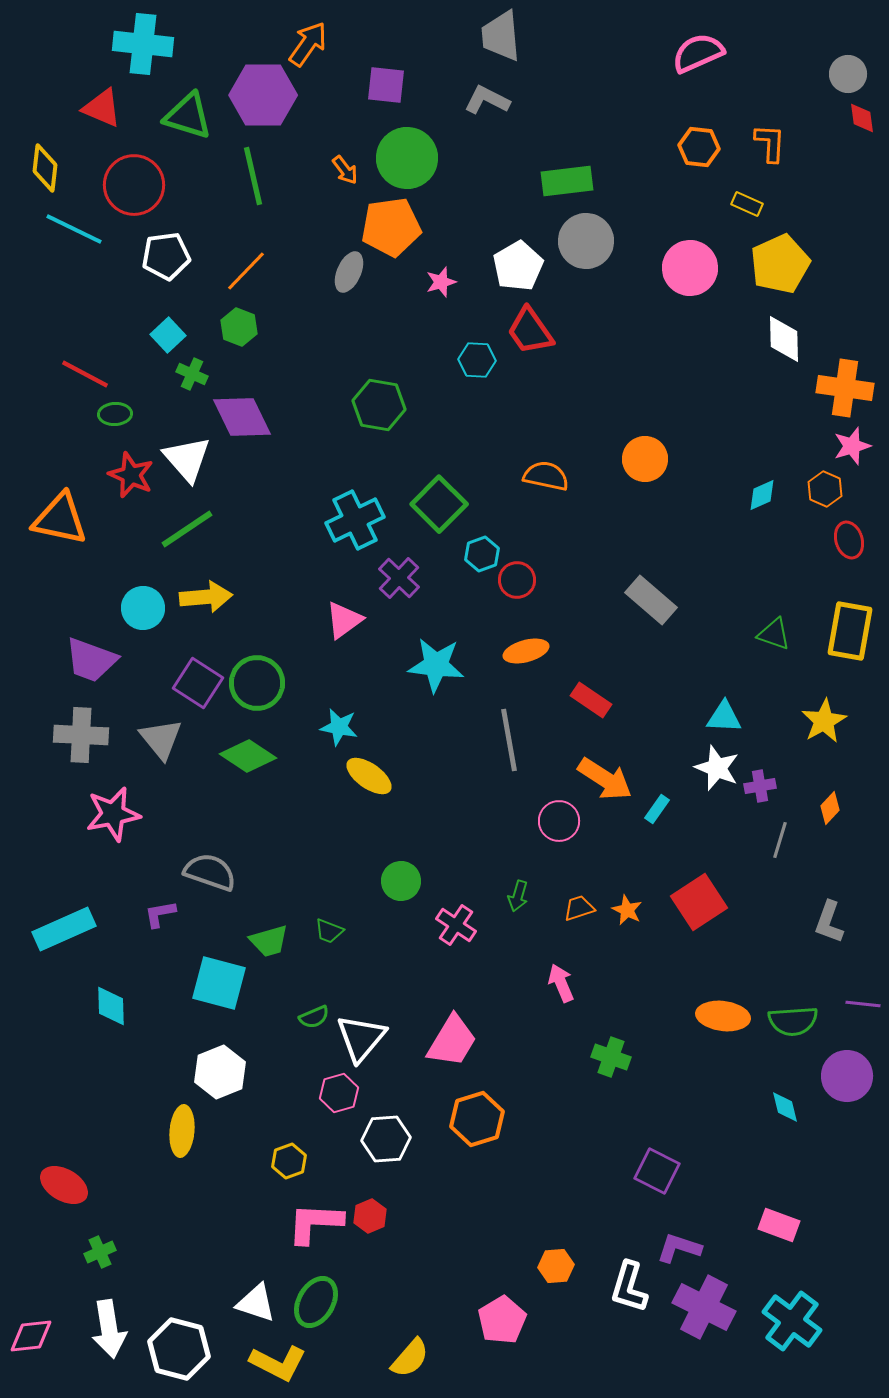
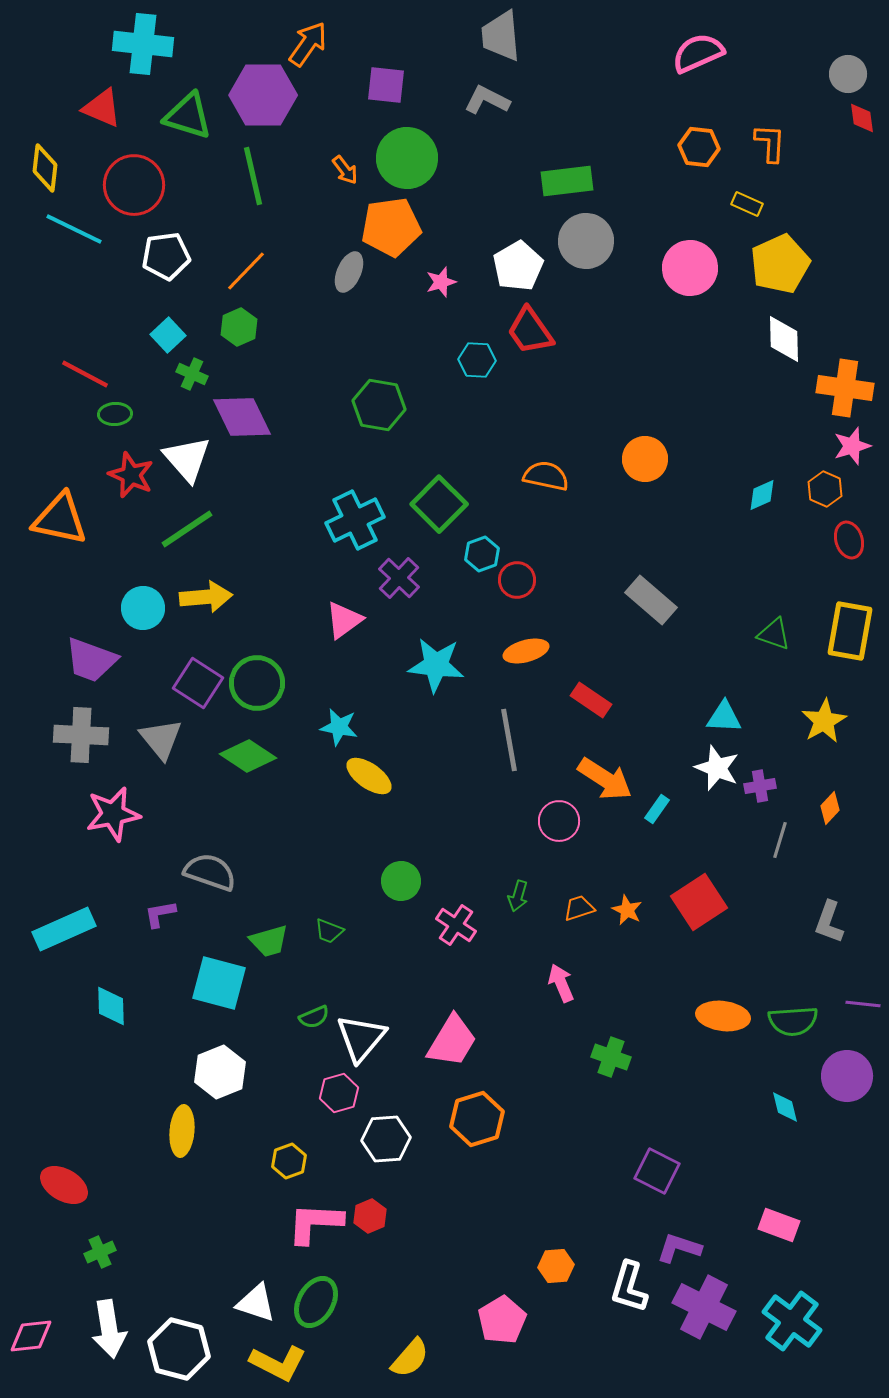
green hexagon at (239, 327): rotated 15 degrees clockwise
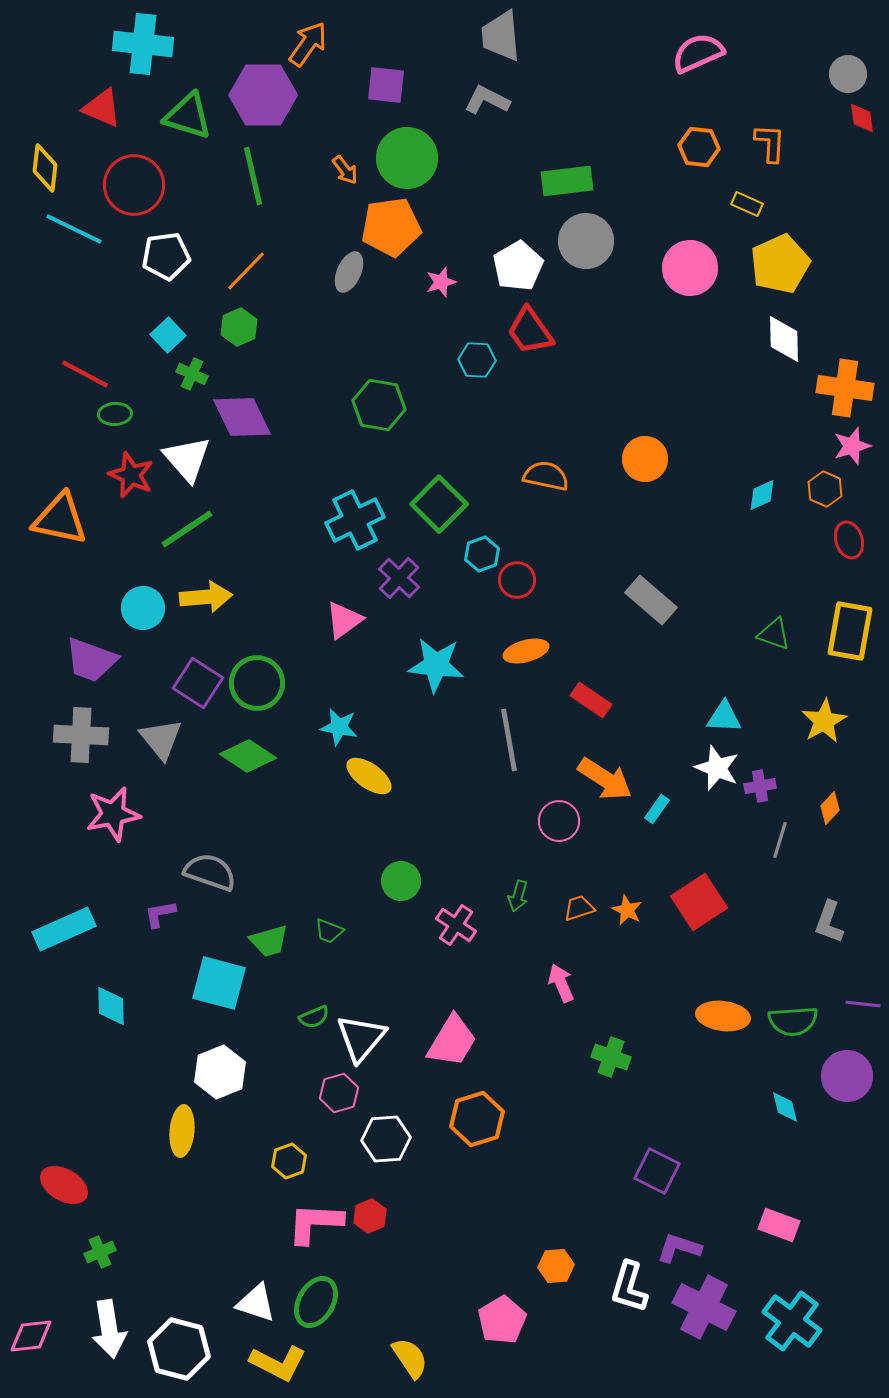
yellow semicircle at (410, 1358): rotated 75 degrees counterclockwise
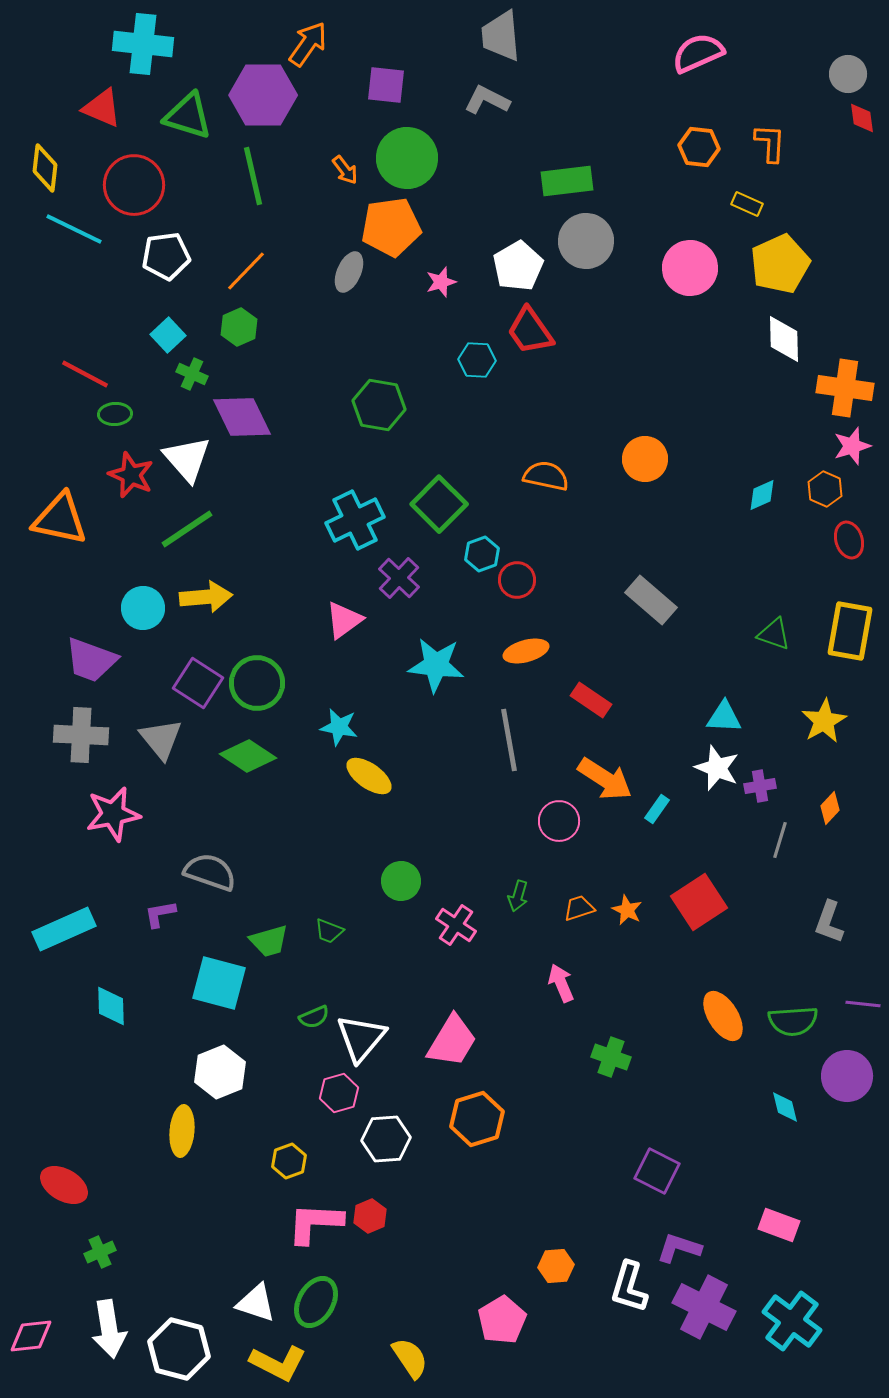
orange ellipse at (723, 1016): rotated 51 degrees clockwise
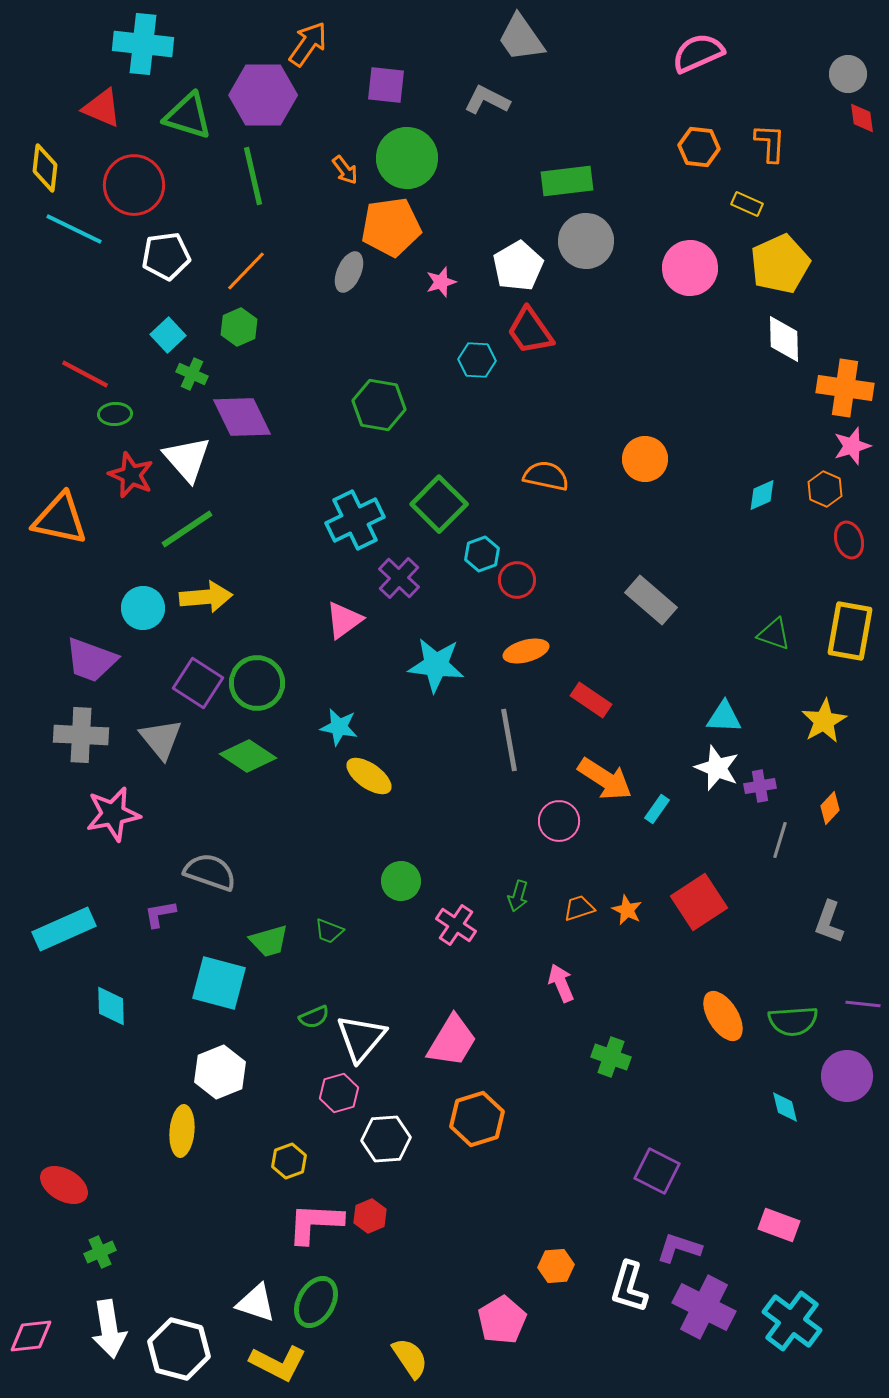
gray trapezoid at (501, 36): moved 20 px right, 2 px down; rotated 30 degrees counterclockwise
